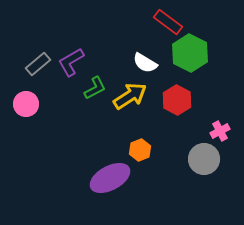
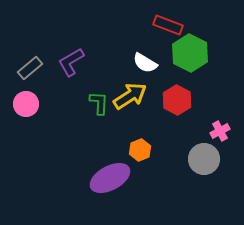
red rectangle: moved 3 px down; rotated 16 degrees counterclockwise
gray rectangle: moved 8 px left, 4 px down
green L-shape: moved 4 px right, 15 px down; rotated 60 degrees counterclockwise
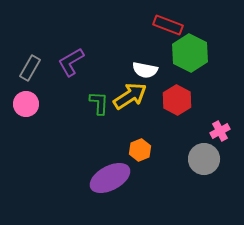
white semicircle: moved 7 px down; rotated 20 degrees counterclockwise
gray rectangle: rotated 20 degrees counterclockwise
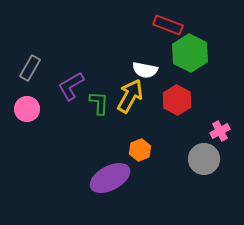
purple L-shape: moved 24 px down
yellow arrow: rotated 28 degrees counterclockwise
pink circle: moved 1 px right, 5 px down
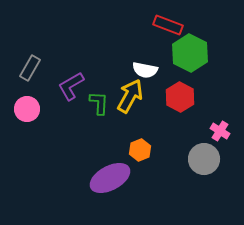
red hexagon: moved 3 px right, 3 px up
pink cross: rotated 30 degrees counterclockwise
